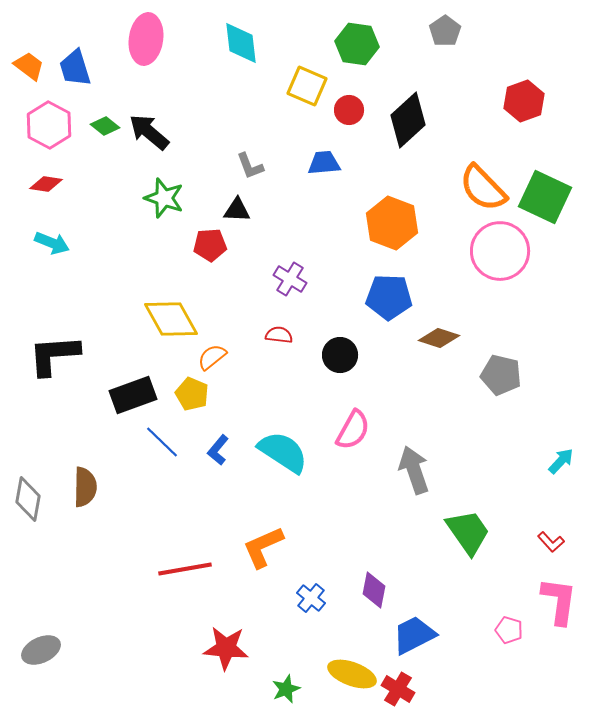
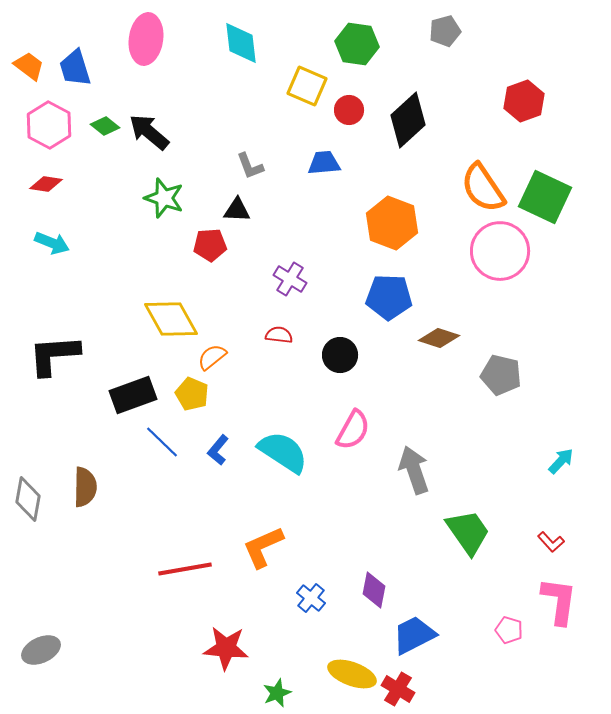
gray pentagon at (445, 31): rotated 20 degrees clockwise
orange semicircle at (483, 188): rotated 10 degrees clockwise
green star at (286, 689): moved 9 px left, 4 px down
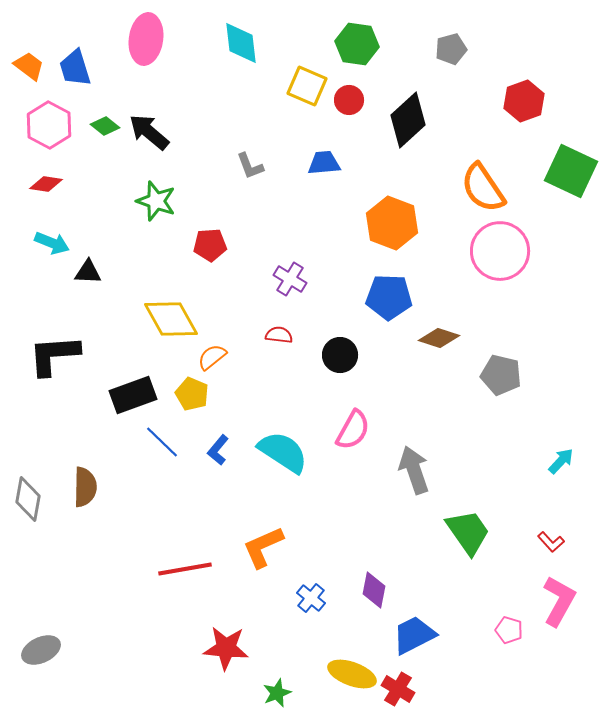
gray pentagon at (445, 31): moved 6 px right, 18 px down
red circle at (349, 110): moved 10 px up
green square at (545, 197): moved 26 px right, 26 px up
green star at (164, 198): moved 8 px left, 3 px down
black triangle at (237, 210): moved 149 px left, 62 px down
pink L-shape at (559, 601): rotated 21 degrees clockwise
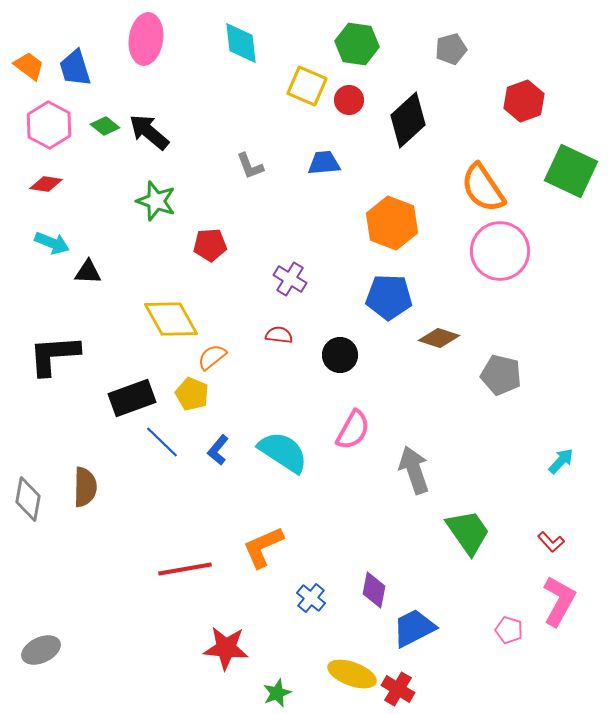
black rectangle at (133, 395): moved 1 px left, 3 px down
blue trapezoid at (414, 635): moved 7 px up
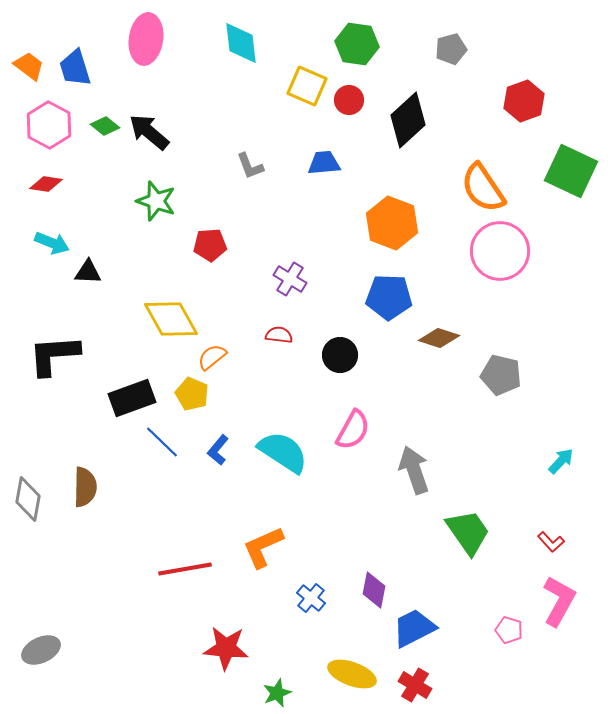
red cross at (398, 689): moved 17 px right, 4 px up
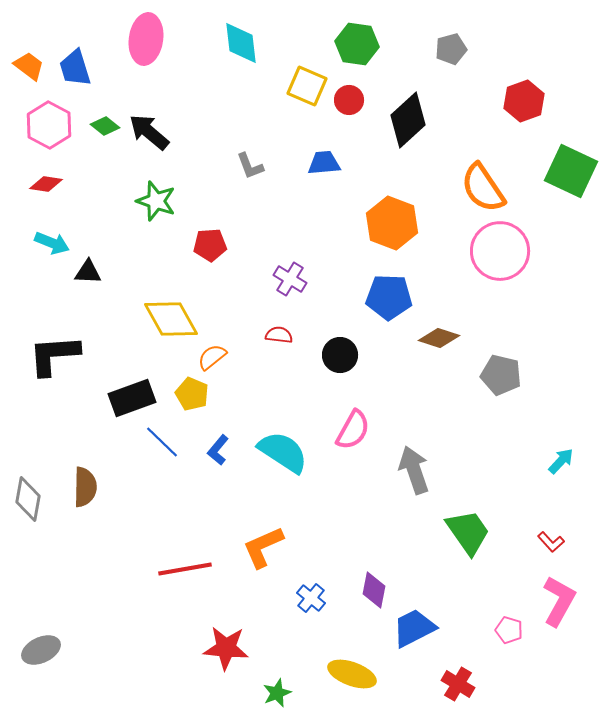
red cross at (415, 685): moved 43 px right, 1 px up
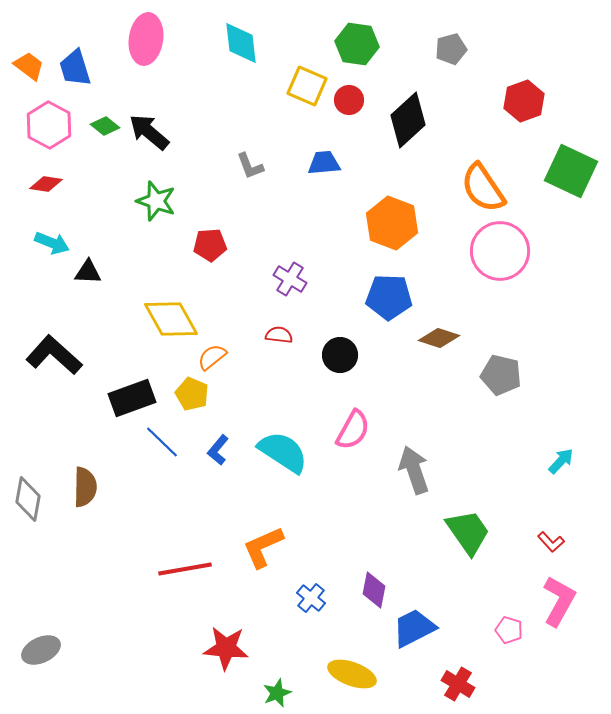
black L-shape at (54, 355): rotated 46 degrees clockwise
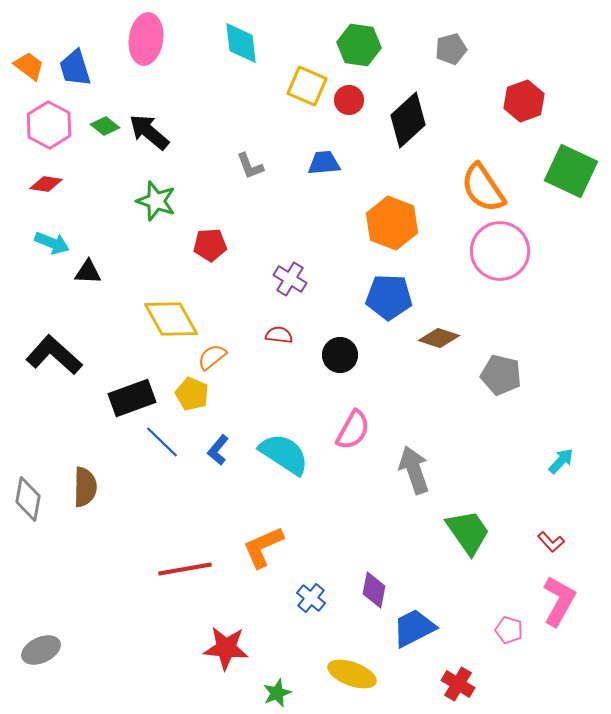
green hexagon at (357, 44): moved 2 px right, 1 px down
cyan semicircle at (283, 452): moved 1 px right, 2 px down
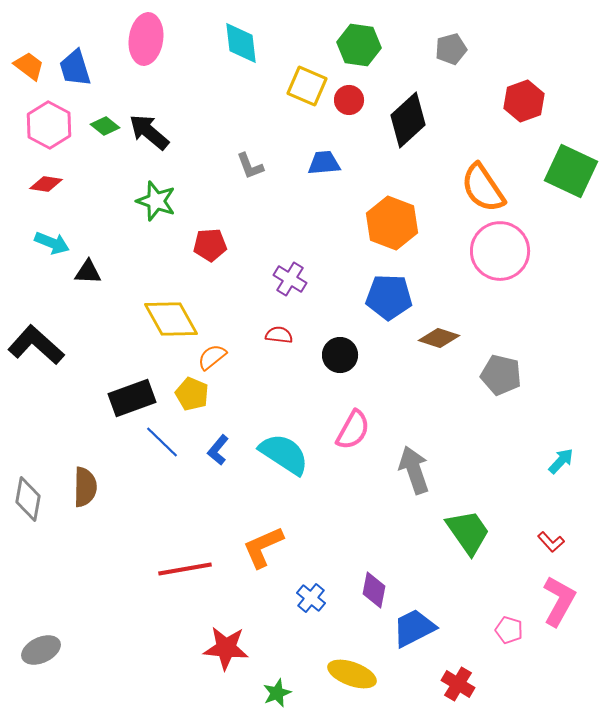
black L-shape at (54, 355): moved 18 px left, 10 px up
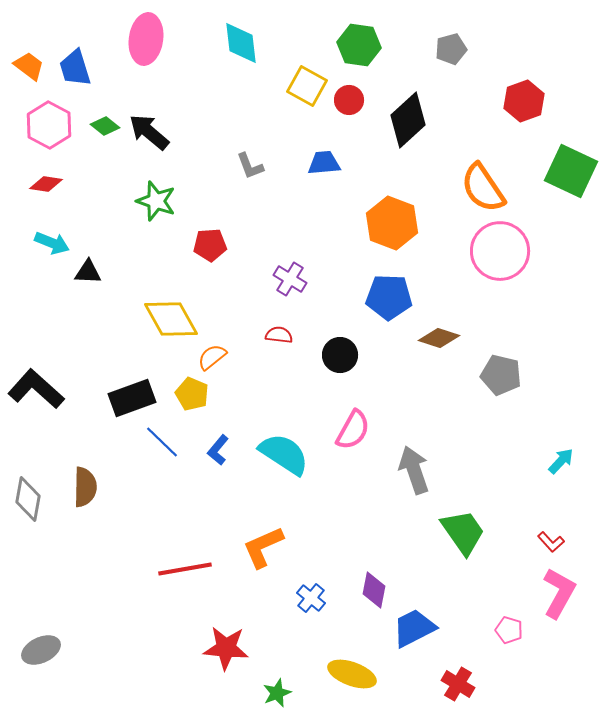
yellow square at (307, 86): rotated 6 degrees clockwise
black L-shape at (36, 345): moved 44 px down
green trapezoid at (468, 532): moved 5 px left
pink L-shape at (559, 601): moved 8 px up
